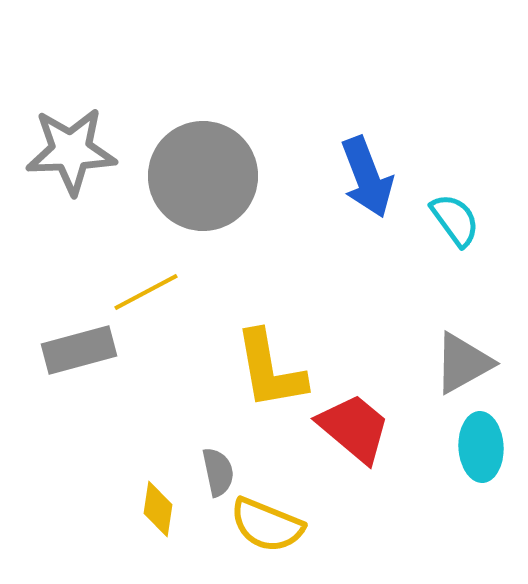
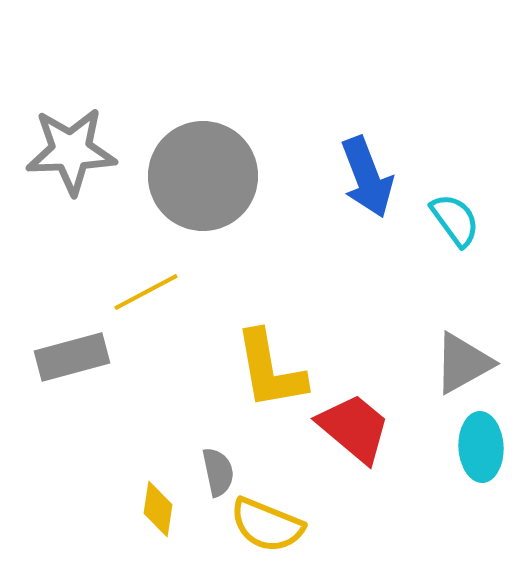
gray rectangle: moved 7 px left, 7 px down
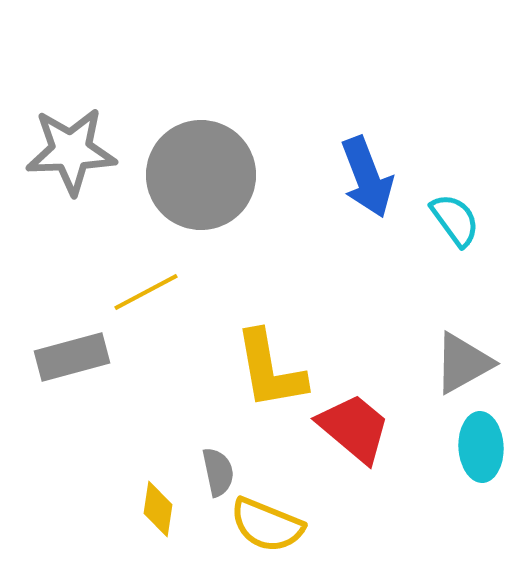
gray circle: moved 2 px left, 1 px up
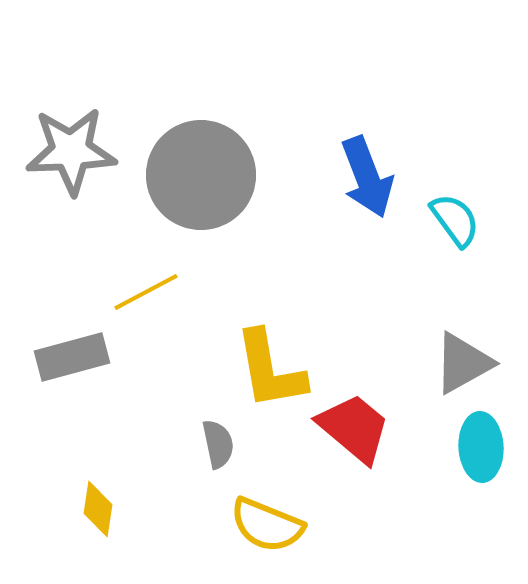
gray semicircle: moved 28 px up
yellow diamond: moved 60 px left
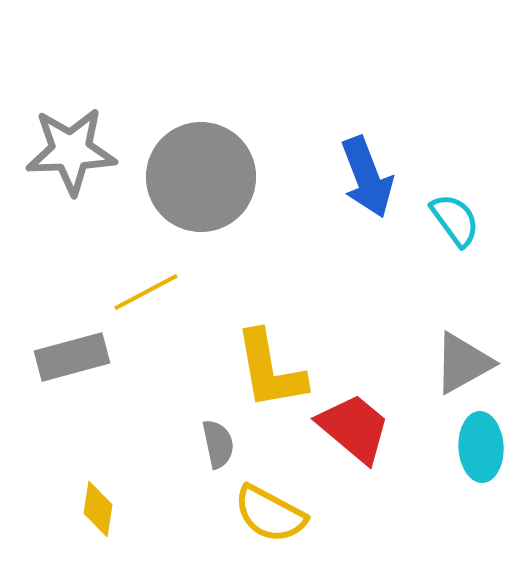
gray circle: moved 2 px down
yellow semicircle: moved 3 px right, 11 px up; rotated 6 degrees clockwise
